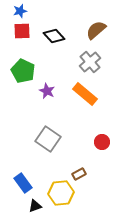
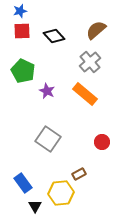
black triangle: rotated 40 degrees counterclockwise
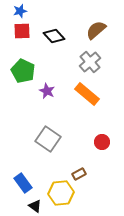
orange rectangle: moved 2 px right
black triangle: rotated 24 degrees counterclockwise
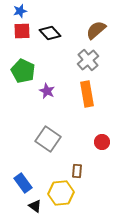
black diamond: moved 4 px left, 3 px up
gray cross: moved 2 px left, 2 px up
orange rectangle: rotated 40 degrees clockwise
brown rectangle: moved 2 px left, 3 px up; rotated 56 degrees counterclockwise
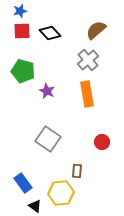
green pentagon: rotated 10 degrees counterclockwise
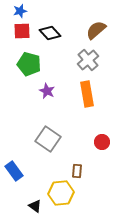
green pentagon: moved 6 px right, 7 px up
blue rectangle: moved 9 px left, 12 px up
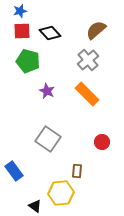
green pentagon: moved 1 px left, 3 px up
orange rectangle: rotated 35 degrees counterclockwise
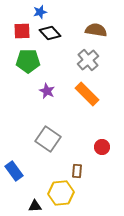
blue star: moved 20 px right, 1 px down
brown semicircle: rotated 50 degrees clockwise
green pentagon: rotated 15 degrees counterclockwise
red circle: moved 5 px down
black triangle: rotated 40 degrees counterclockwise
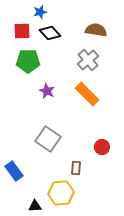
brown rectangle: moved 1 px left, 3 px up
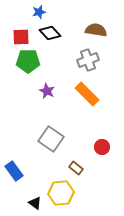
blue star: moved 1 px left
red square: moved 1 px left, 6 px down
gray cross: rotated 20 degrees clockwise
gray square: moved 3 px right
brown rectangle: rotated 56 degrees counterclockwise
black triangle: moved 3 px up; rotated 40 degrees clockwise
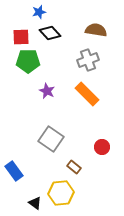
brown rectangle: moved 2 px left, 1 px up
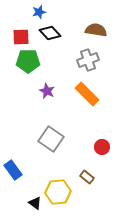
brown rectangle: moved 13 px right, 10 px down
blue rectangle: moved 1 px left, 1 px up
yellow hexagon: moved 3 px left, 1 px up
